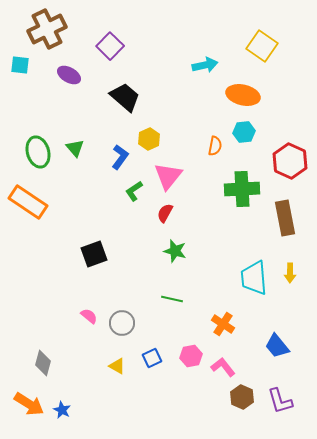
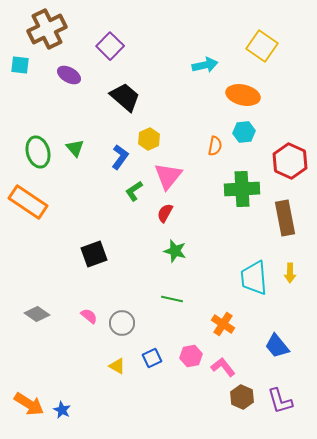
gray diamond: moved 6 px left, 49 px up; rotated 70 degrees counterclockwise
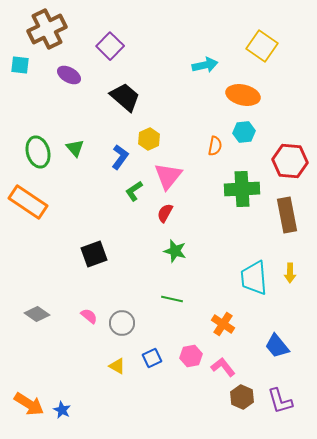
red hexagon: rotated 20 degrees counterclockwise
brown rectangle: moved 2 px right, 3 px up
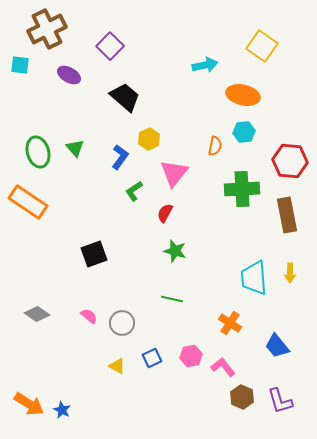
pink triangle: moved 6 px right, 3 px up
orange cross: moved 7 px right, 1 px up
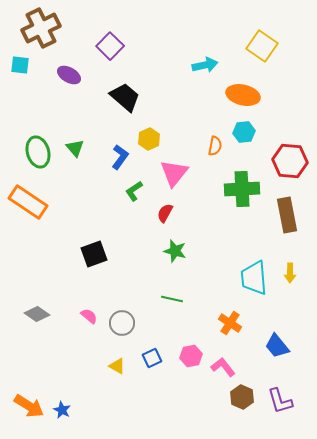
brown cross: moved 6 px left, 1 px up
orange arrow: moved 2 px down
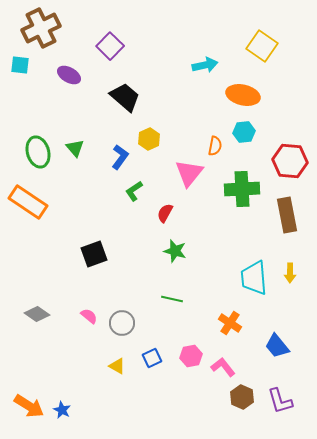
pink triangle: moved 15 px right
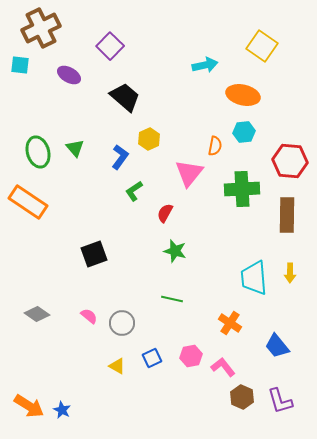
brown rectangle: rotated 12 degrees clockwise
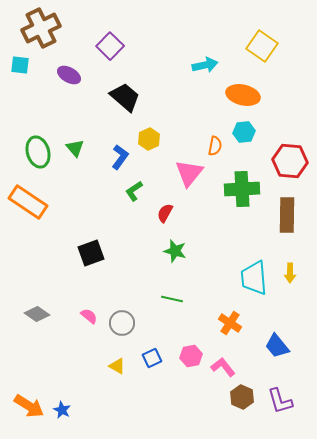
black square: moved 3 px left, 1 px up
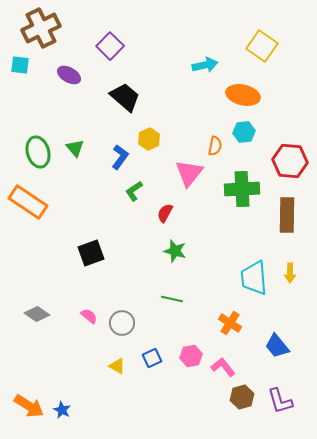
brown hexagon: rotated 20 degrees clockwise
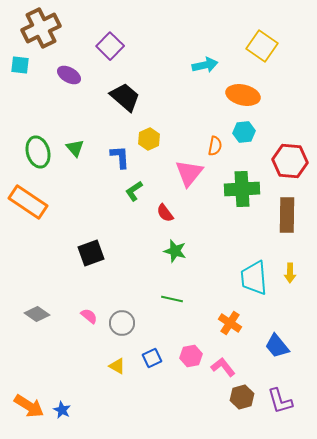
blue L-shape: rotated 40 degrees counterclockwise
red semicircle: rotated 66 degrees counterclockwise
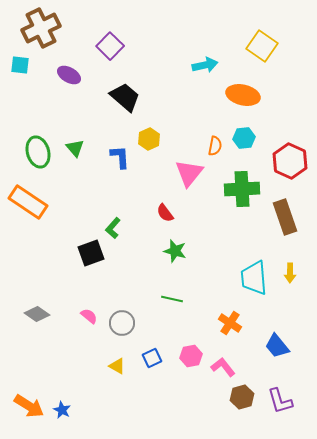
cyan hexagon: moved 6 px down
red hexagon: rotated 20 degrees clockwise
green L-shape: moved 21 px left, 37 px down; rotated 15 degrees counterclockwise
brown rectangle: moved 2 px left, 2 px down; rotated 20 degrees counterclockwise
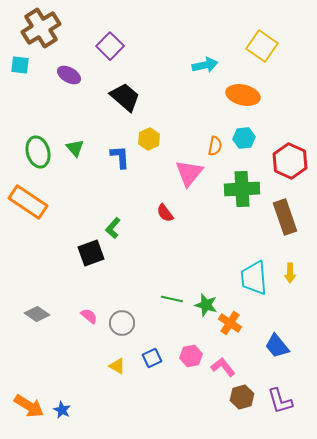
brown cross: rotated 6 degrees counterclockwise
green star: moved 31 px right, 54 px down
